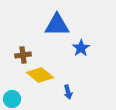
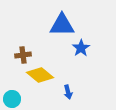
blue triangle: moved 5 px right
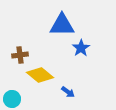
brown cross: moved 3 px left
blue arrow: rotated 40 degrees counterclockwise
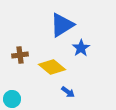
blue triangle: rotated 32 degrees counterclockwise
yellow diamond: moved 12 px right, 8 px up
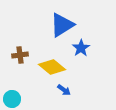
blue arrow: moved 4 px left, 2 px up
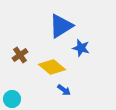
blue triangle: moved 1 px left, 1 px down
blue star: rotated 24 degrees counterclockwise
brown cross: rotated 28 degrees counterclockwise
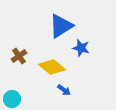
brown cross: moved 1 px left, 1 px down
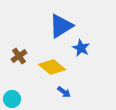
blue star: rotated 12 degrees clockwise
blue arrow: moved 2 px down
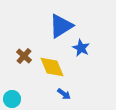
brown cross: moved 5 px right; rotated 14 degrees counterclockwise
yellow diamond: rotated 28 degrees clockwise
blue arrow: moved 2 px down
